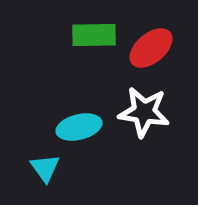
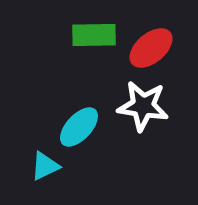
white star: moved 1 px left, 6 px up
cyan ellipse: rotated 33 degrees counterclockwise
cyan triangle: moved 2 px up; rotated 40 degrees clockwise
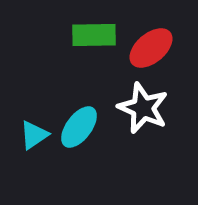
white star: moved 2 px down; rotated 15 degrees clockwise
cyan ellipse: rotated 6 degrees counterclockwise
cyan triangle: moved 11 px left, 31 px up; rotated 8 degrees counterclockwise
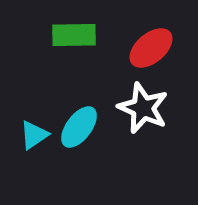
green rectangle: moved 20 px left
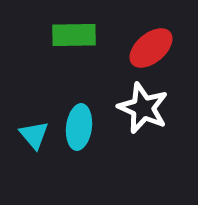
cyan ellipse: rotated 30 degrees counterclockwise
cyan triangle: rotated 36 degrees counterclockwise
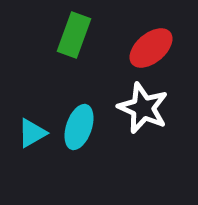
green rectangle: rotated 69 degrees counterclockwise
cyan ellipse: rotated 12 degrees clockwise
cyan triangle: moved 2 px left, 2 px up; rotated 40 degrees clockwise
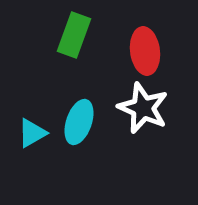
red ellipse: moved 6 px left, 3 px down; rotated 57 degrees counterclockwise
cyan ellipse: moved 5 px up
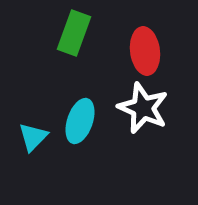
green rectangle: moved 2 px up
cyan ellipse: moved 1 px right, 1 px up
cyan triangle: moved 1 px right, 4 px down; rotated 16 degrees counterclockwise
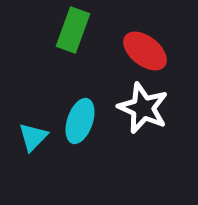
green rectangle: moved 1 px left, 3 px up
red ellipse: rotated 45 degrees counterclockwise
